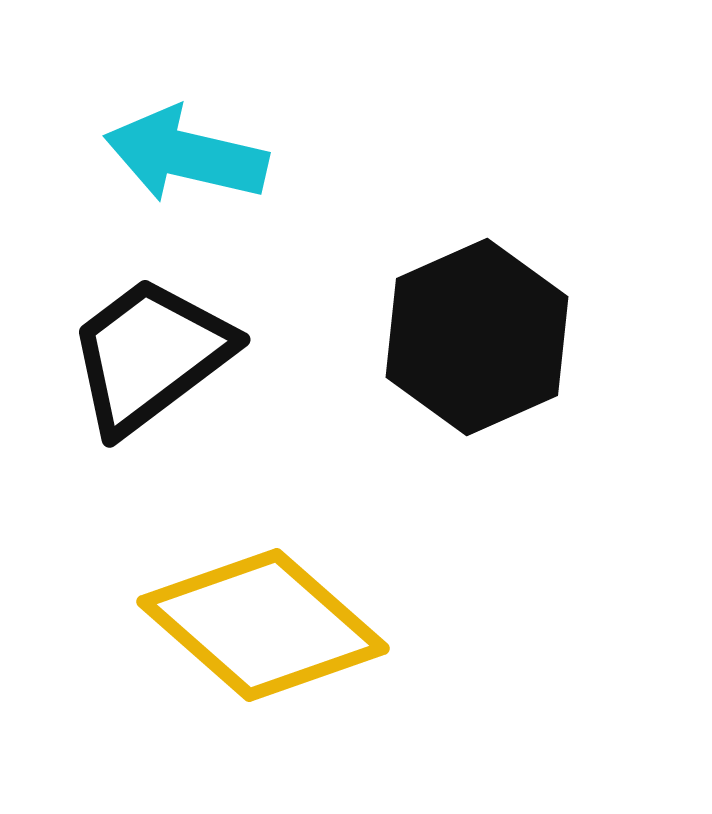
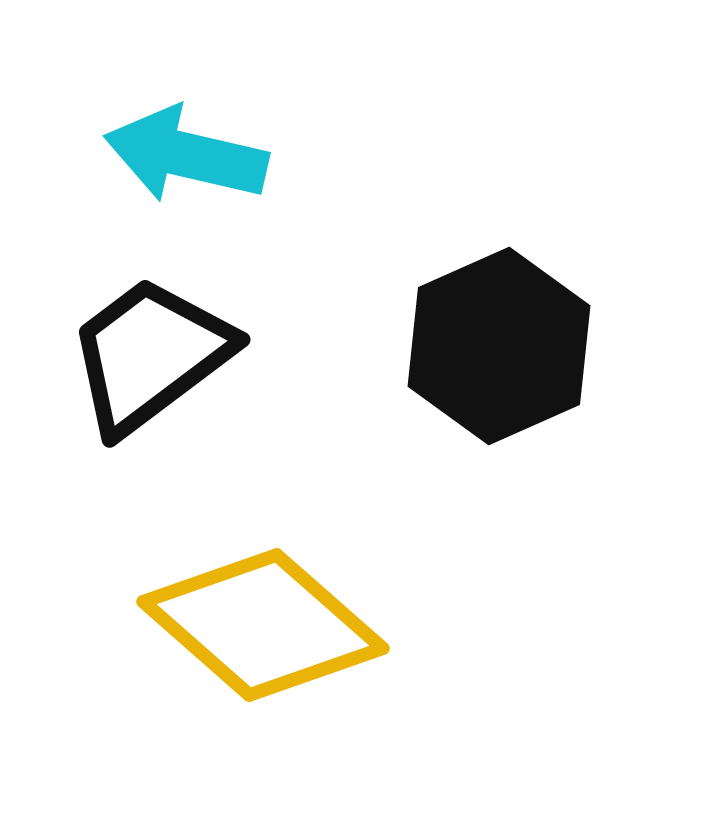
black hexagon: moved 22 px right, 9 px down
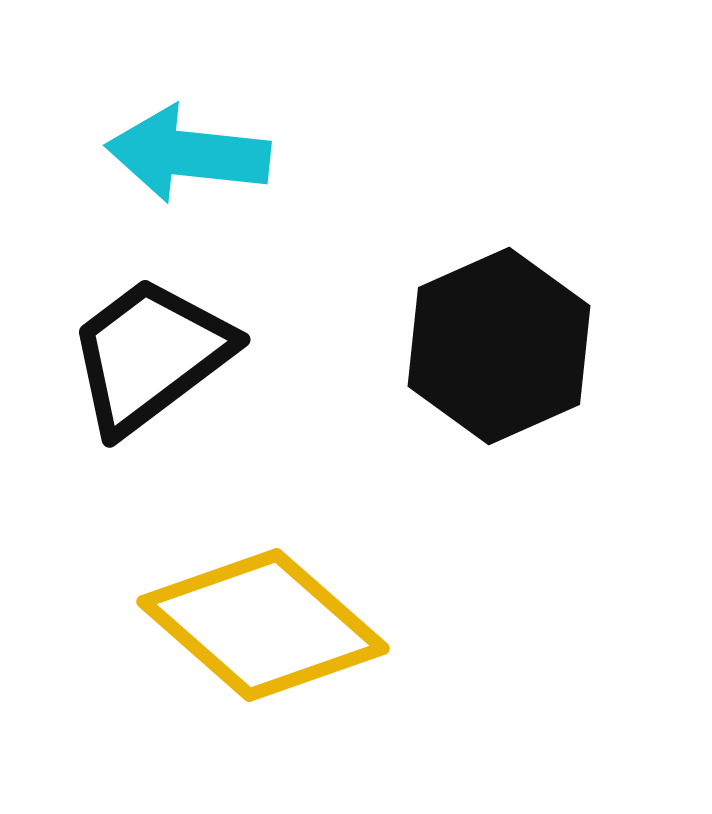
cyan arrow: moved 2 px right, 1 px up; rotated 7 degrees counterclockwise
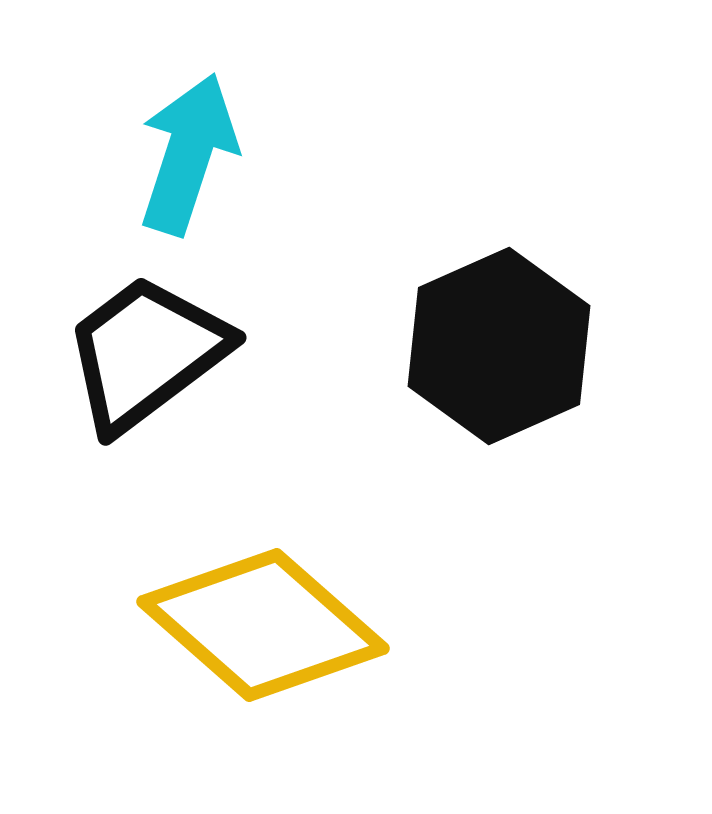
cyan arrow: rotated 102 degrees clockwise
black trapezoid: moved 4 px left, 2 px up
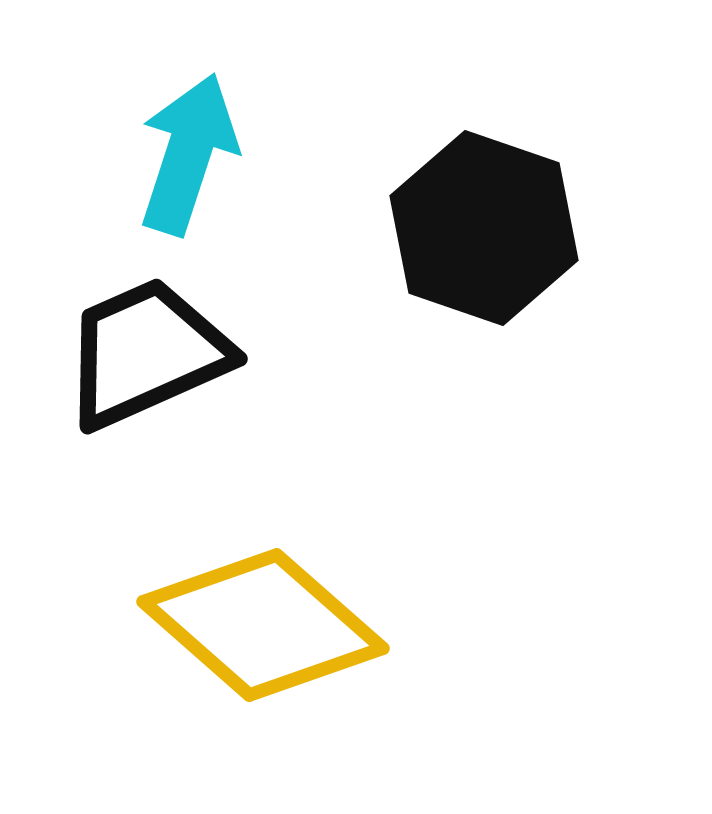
black hexagon: moved 15 px left, 118 px up; rotated 17 degrees counterclockwise
black trapezoid: rotated 13 degrees clockwise
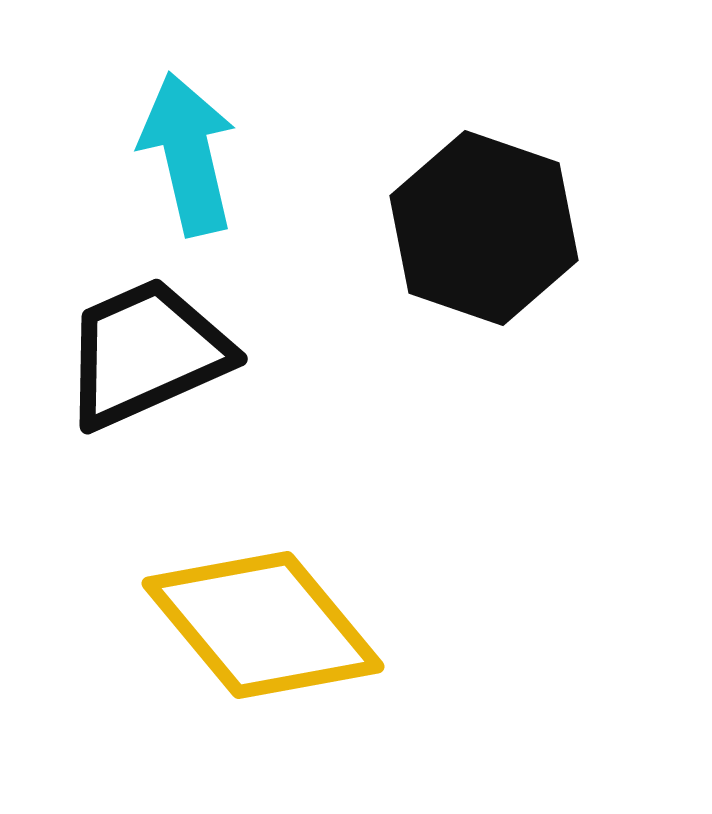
cyan arrow: rotated 31 degrees counterclockwise
yellow diamond: rotated 9 degrees clockwise
